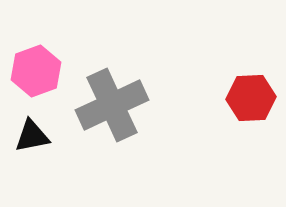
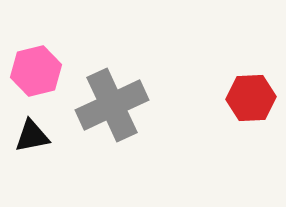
pink hexagon: rotated 6 degrees clockwise
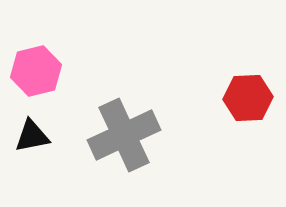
red hexagon: moved 3 px left
gray cross: moved 12 px right, 30 px down
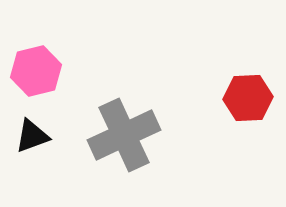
black triangle: rotated 9 degrees counterclockwise
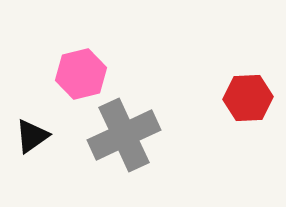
pink hexagon: moved 45 px right, 3 px down
black triangle: rotated 15 degrees counterclockwise
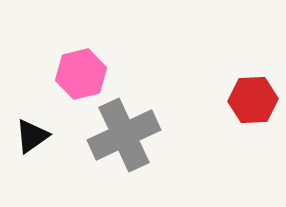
red hexagon: moved 5 px right, 2 px down
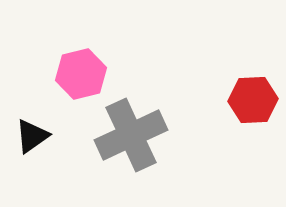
gray cross: moved 7 px right
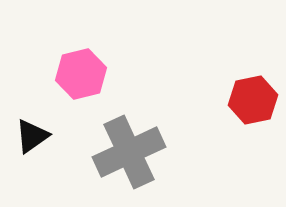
red hexagon: rotated 9 degrees counterclockwise
gray cross: moved 2 px left, 17 px down
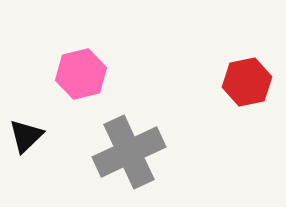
red hexagon: moved 6 px left, 18 px up
black triangle: moved 6 px left; rotated 9 degrees counterclockwise
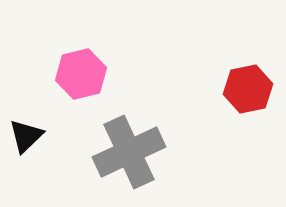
red hexagon: moved 1 px right, 7 px down
